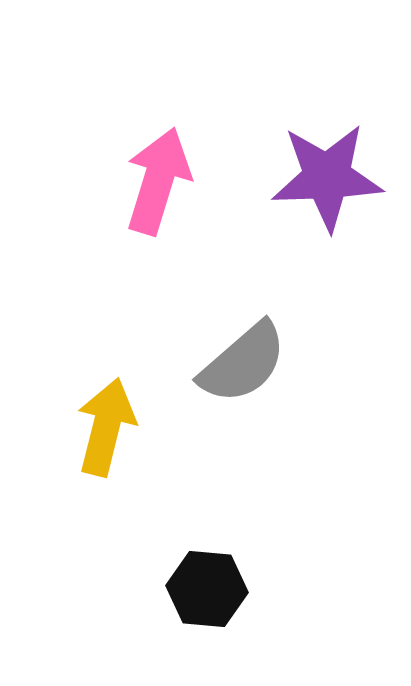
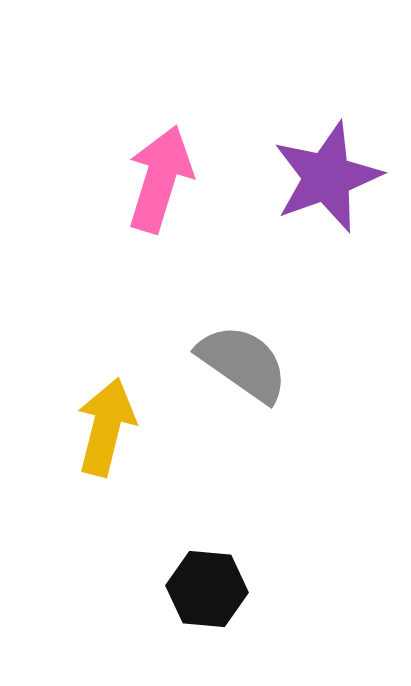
purple star: rotated 18 degrees counterclockwise
pink arrow: moved 2 px right, 2 px up
gray semicircle: rotated 104 degrees counterclockwise
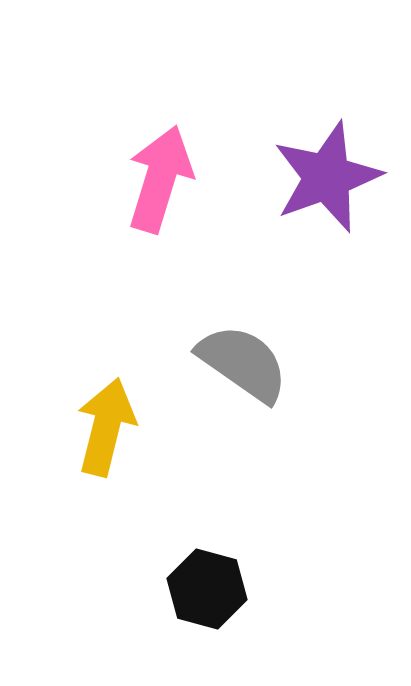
black hexagon: rotated 10 degrees clockwise
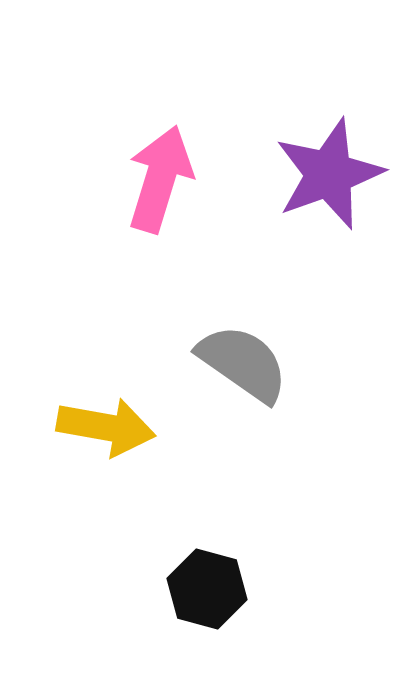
purple star: moved 2 px right, 3 px up
yellow arrow: rotated 86 degrees clockwise
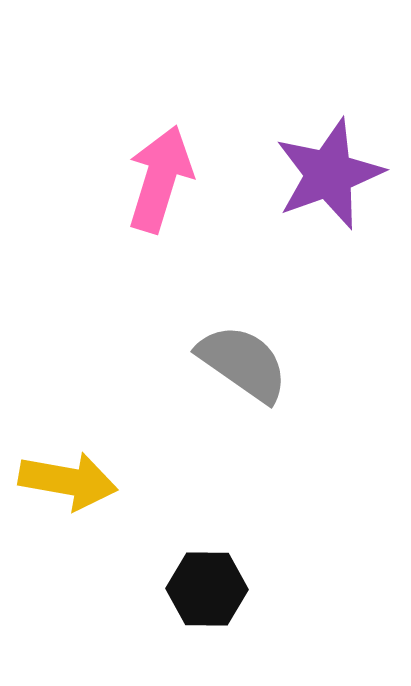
yellow arrow: moved 38 px left, 54 px down
black hexagon: rotated 14 degrees counterclockwise
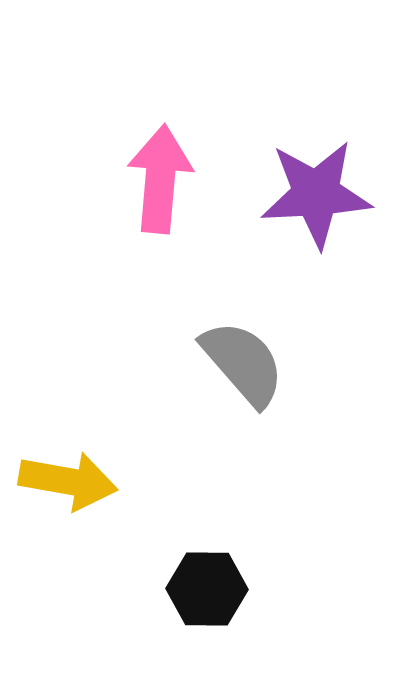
purple star: moved 13 px left, 20 px down; rotated 17 degrees clockwise
pink arrow: rotated 12 degrees counterclockwise
gray semicircle: rotated 14 degrees clockwise
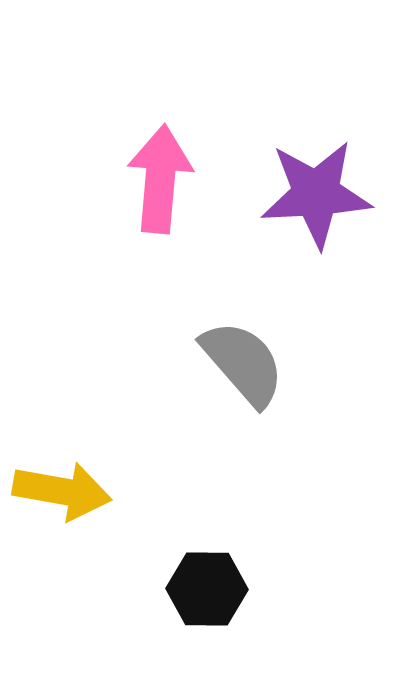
yellow arrow: moved 6 px left, 10 px down
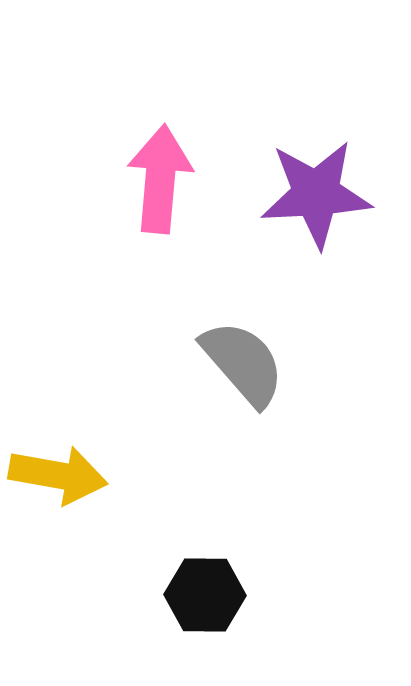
yellow arrow: moved 4 px left, 16 px up
black hexagon: moved 2 px left, 6 px down
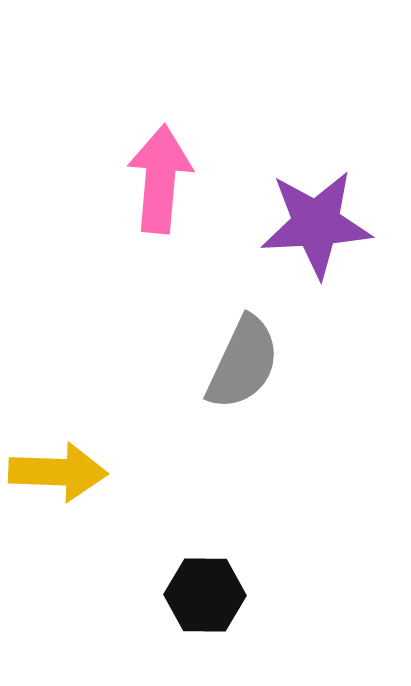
purple star: moved 30 px down
gray semicircle: rotated 66 degrees clockwise
yellow arrow: moved 3 px up; rotated 8 degrees counterclockwise
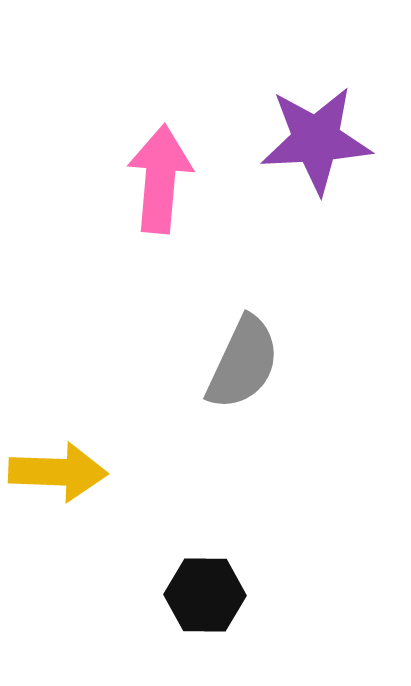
purple star: moved 84 px up
